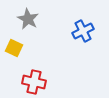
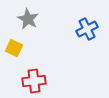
blue cross: moved 4 px right, 2 px up
red cross: moved 1 px up; rotated 20 degrees counterclockwise
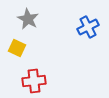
blue cross: moved 1 px right, 2 px up
yellow square: moved 3 px right
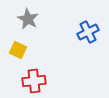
blue cross: moved 5 px down
yellow square: moved 1 px right, 2 px down
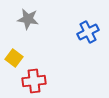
gray star: rotated 20 degrees counterclockwise
yellow square: moved 4 px left, 8 px down; rotated 12 degrees clockwise
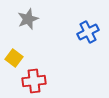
gray star: rotated 30 degrees counterclockwise
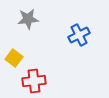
gray star: rotated 15 degrees clockwise
blue cross: moved 9 px left, 3 px down
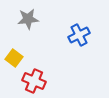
red cross: rotated 30 degrees clockwise
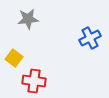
blue cross: moved 11 px right, 3 px down
red cross: rotated 15 degrees counterclockwise
